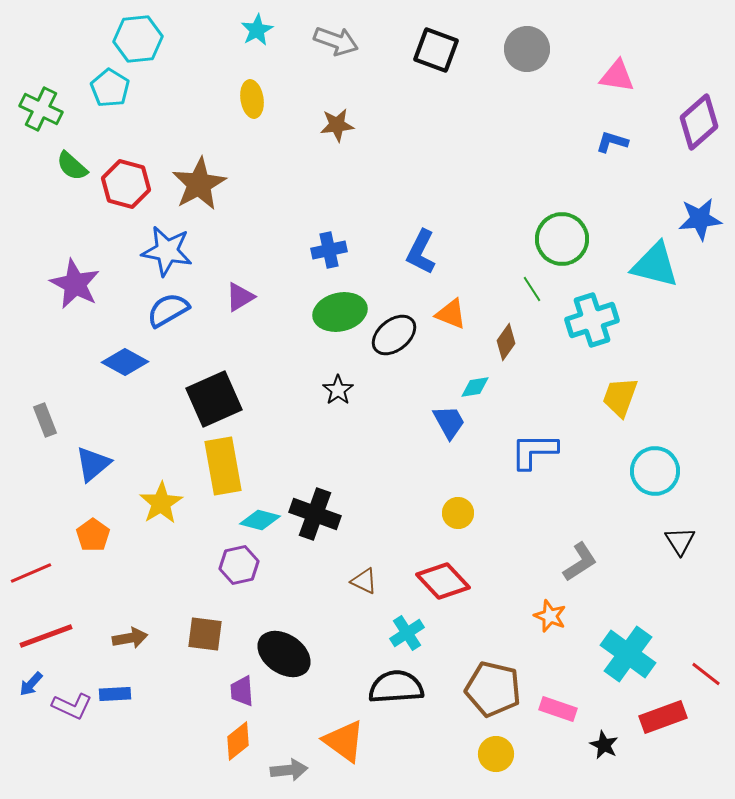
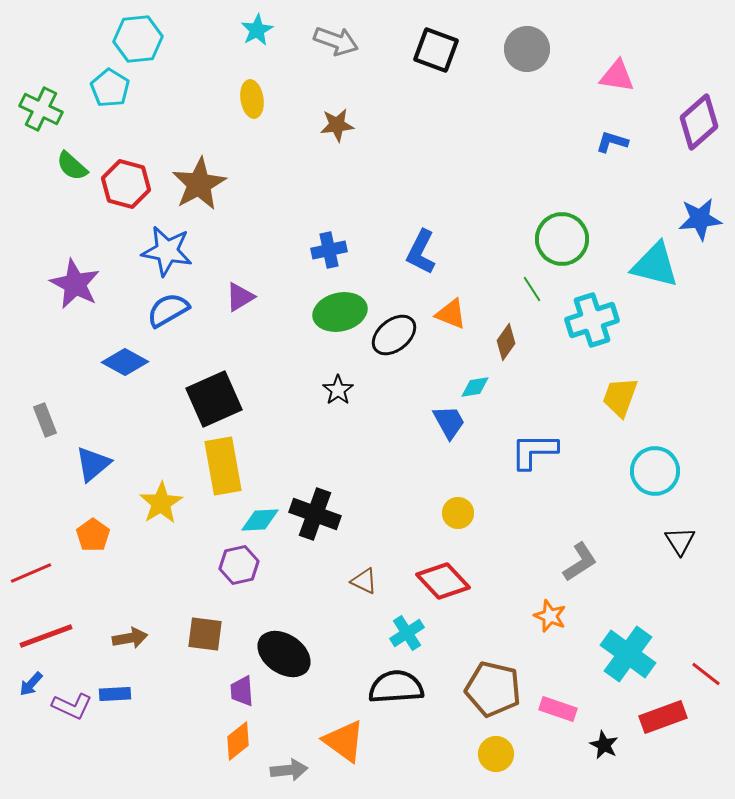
cyan diamond at (260, 520): rotated 18 degrees counterclockwise
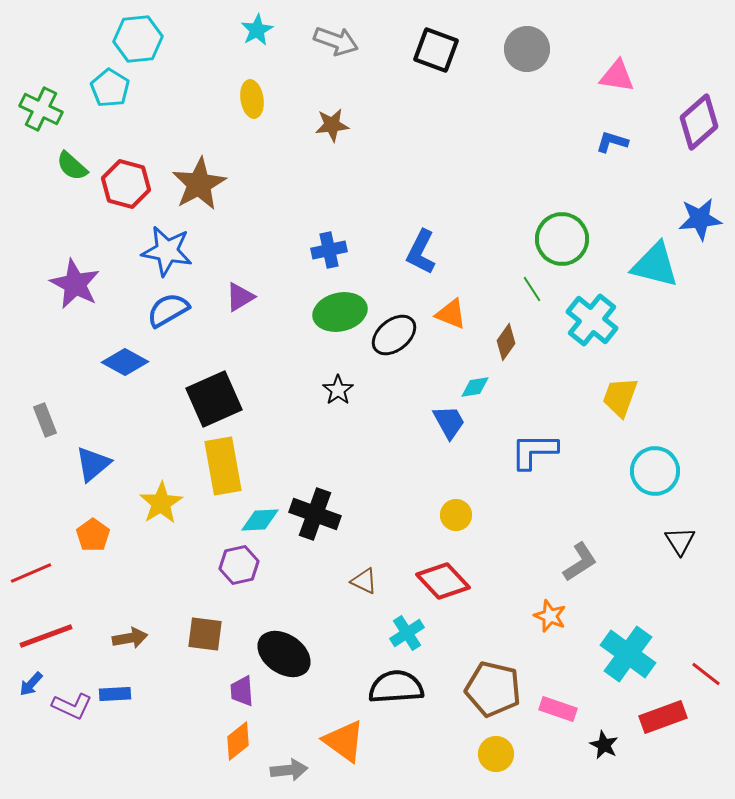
brown star at (337, 125): moved 5 px left
cyan cross at (592, 320): rotated 33 degrees counterclockwise
yellow circle at (458, 513): moved 2 px left, 2 px down
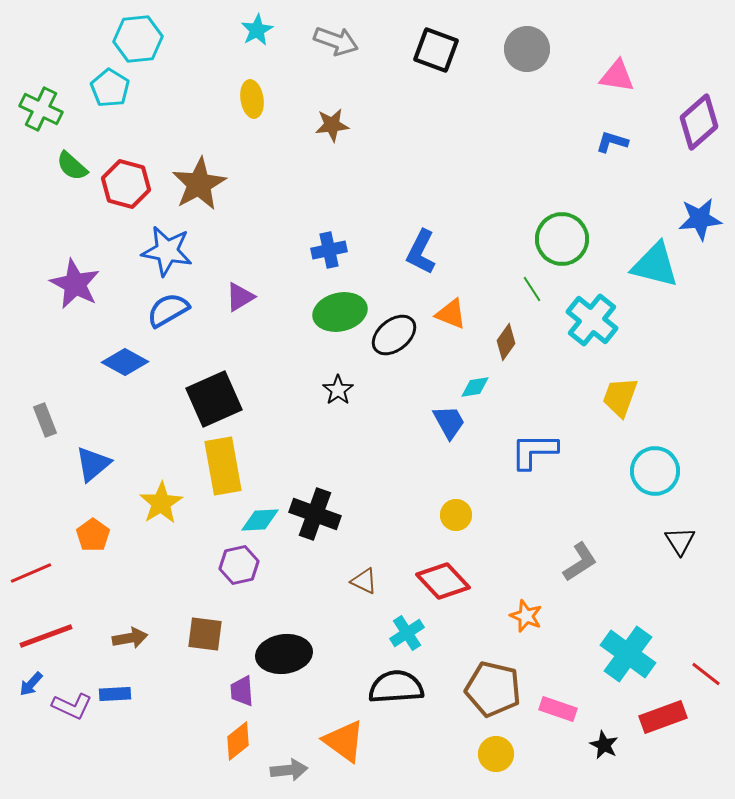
orange star at (550, 616): moved 24 px left
black ellipse at (284, 654): rotated 42 degrees counterclockwise
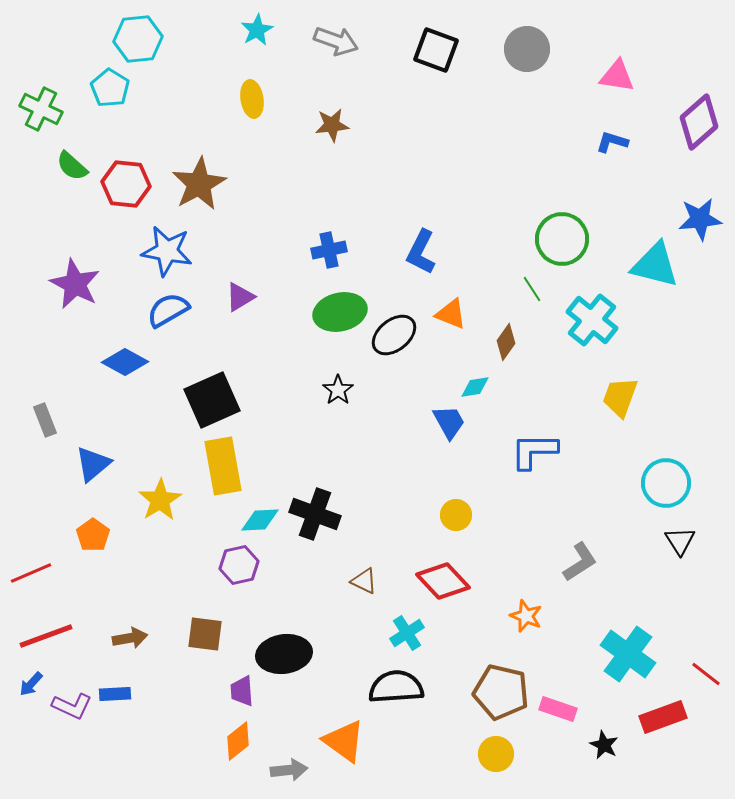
red hexagon at (126, 184): rotated 9 degrees counterclockwise
black square at (214, 399): moved 2 px left, 1 px down
cyan circle at (655, 471): moved 11 px right, 12 px down
yellow star at (161, 503): moved 1 px left, 3 px up
brown pentagon at (493, 689): moved 8 px right, 3 px down
